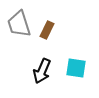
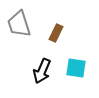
brown rectangle: moved 9 px right, 3 px down
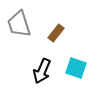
brown rectangle: rotated 12 degrees clockwise
cyan square: rotated 10 degrees clockwise
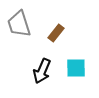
cyan square: rotated 20 degrees counterclockwise
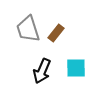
gray trapezoid: moved 9 px right, 5 px down
